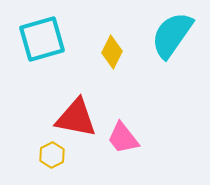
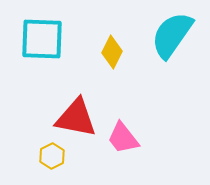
cyan square: rotated 18 degrees clockwise
yellow hexagon: moved 1 px down
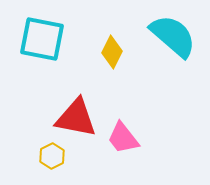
cyan semicircle: moved 1 px right, 1 px down; rotated 96 degrees clockwise
cyan square: rotated 9 degrees clockwise
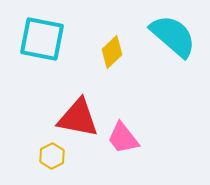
yellow diamond: rotated 20 degrees clockwise
red triangle: moved 2 px right
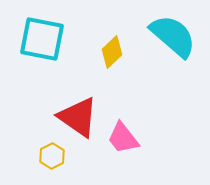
red triangle: moved 1 px up; rotated 24 degrees clockwise
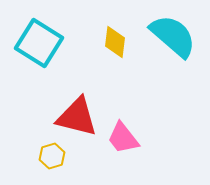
cyan square: moved 3 px left, 4 px down; rotated 21 degrees clockwise
yellow diamond: moved 3 px right, 10 px up; rotated 40 degrees counterclockwise
red triangle: moved 1 px left; rotated 21 degrees counterclockwise
yellow hexagon: rotated 10 degrees clockwise
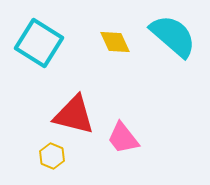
yellow diamond: rotated 32 degrees counterclockwise
red triangle: moved 3 px left, 2 px up
yellow hexagon: rotated 20 degrees counterclockwise
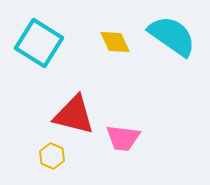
cyan semicircle: moved 1 px left; rotated 6 degrees counterclockwise
pink trapezoid: rotated 45 degrees counterclockwise
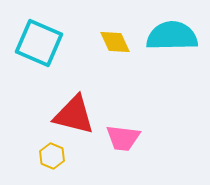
cyan semicircle: rotated 36 degrees counterclockwise
cyan square: rotated 9 degrees counterclockwise
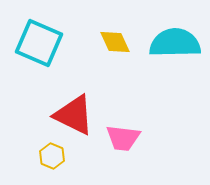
cyan semicircle: moved 3 px right, 7 px down
red triangle: rotated 12 degrees clockwise
